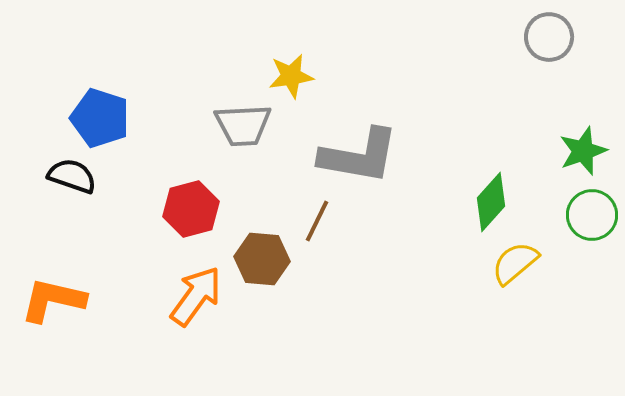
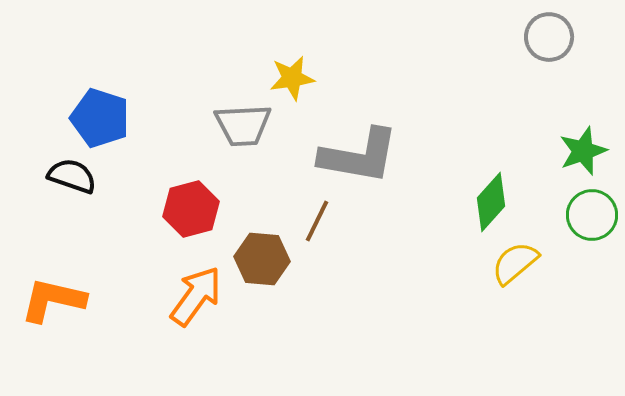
yellow star: moved 1 px right, 2 px down
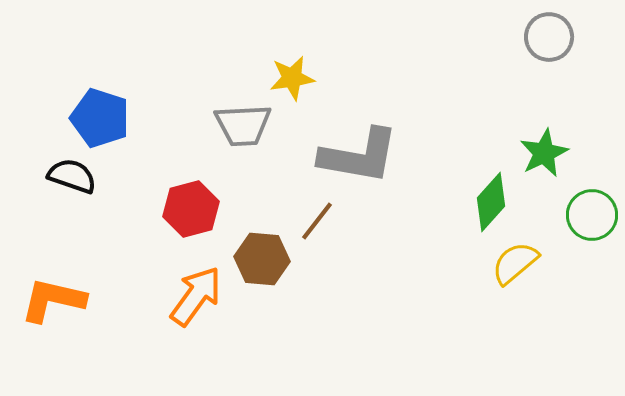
green star: moved 39 px left, 2 px down; rotated 6 degrees counterclockwise
brown line: rotated 12 degrees clockwise
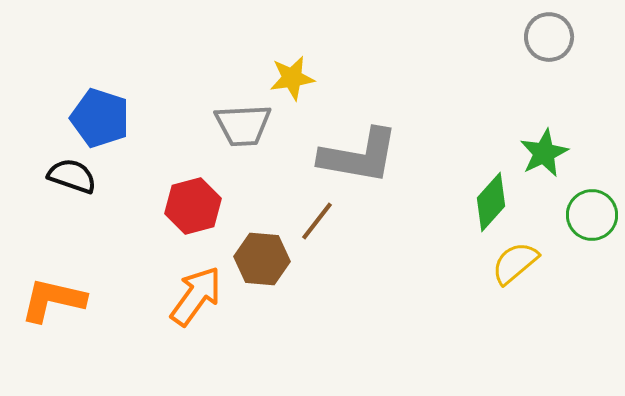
red hexagon: moved 2 px right, 3 px up
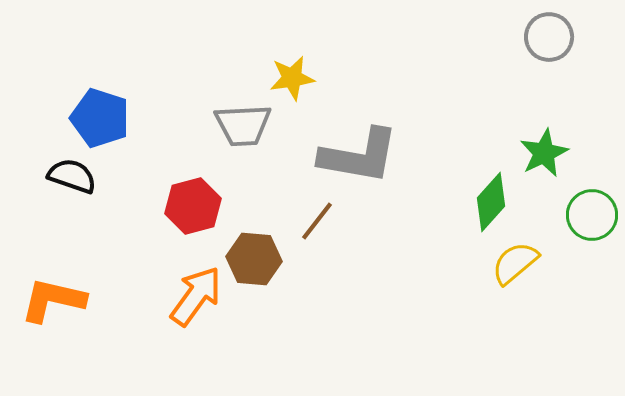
brown hexagon: moved 8 px left
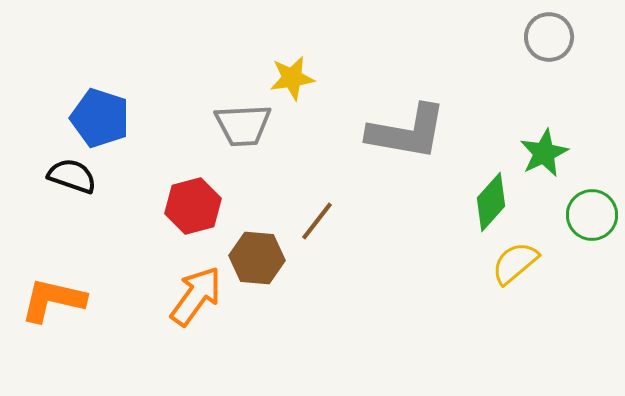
gray L-shape: moved 48 px right, 24 px up
brown hexagon: moved 3 px right, 1 px up
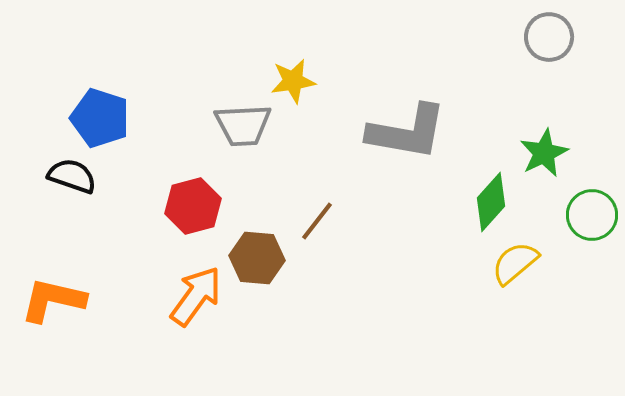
yellow star: moved 1 px right, 3 px down
